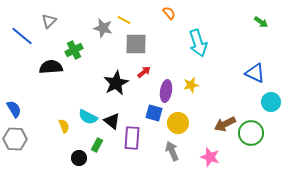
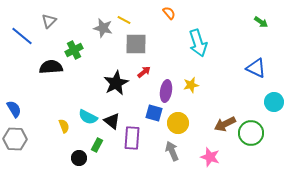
blue triangle: moved 1 px right, 5 px up
cyan circle: moved 3 px right
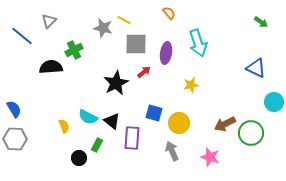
purple ellipse: moved 38 px up
yellow circle: moved 1 px right
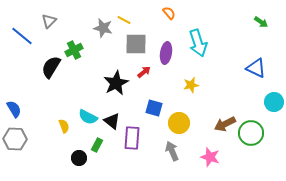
black semicircle: rotated 55 degrees counterclockwise
blue square: moved 5 px up
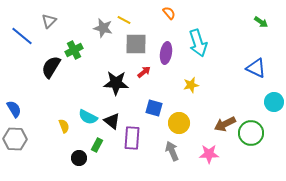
black star: rotated 30 degrees clockwise
pink star: moved 1 px left, 3 px up; rotated 18 degrees counterclockwise
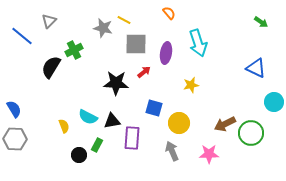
black triangle: rotated 48 degrees counterclockwise
black circle: moved 3 px up
